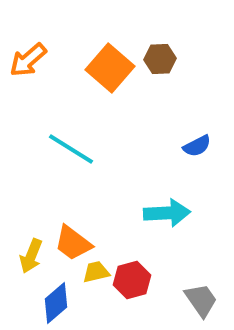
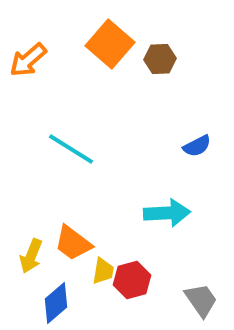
orange square: moved 24 px up
yellow trapezoid: moved 7 px right, 1 px up; rotated 112 degrees clockwise
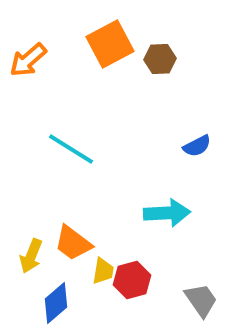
orange square: rotated 21 degrees clockwise
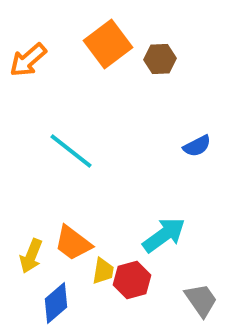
orange square: moved 2 px left; rotated 9 degrees counterclockwise
cyan line: moved 2 px down; rotated 6 degrees clockwise
cyan arrow: moved 3 px left, 22 px down; rotated 33 degrees counterclockwise
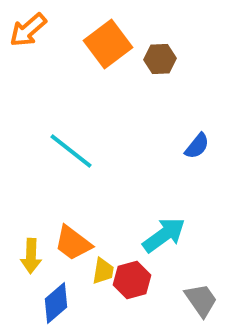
orange arrow: moved 30 px up
blue semicircle: rotated 24 degrees counterclockwise
yellow arrow: rotated 20 degrees counterclockwise
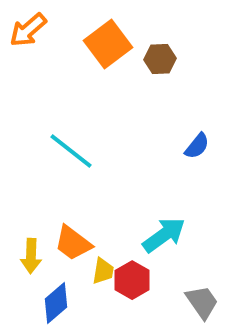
red hexagon: rotated 15 degrees counterclockwise
gray trapezoid: moved 1 px right, 2 px down
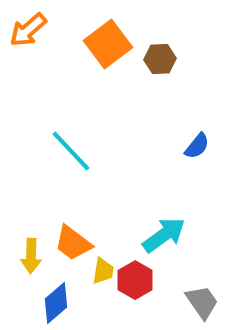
cyan line: rotated 9 degrees clockwise
red hexagon: moved 3 px right
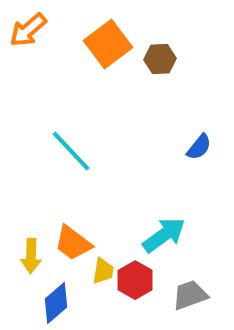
blue semicircle: moved 2 px right, 1 px down
gray trapezoid: moved 12 px left, 7 px up; rotated 75 degrees counterclockwise
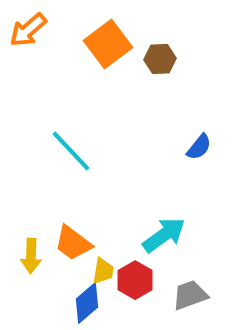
blue diamond: moved 31 px right
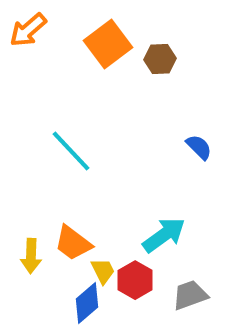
blue semicircle: rotated 84 degrees counterclockwise
yellow trapezoid: rotated 36 degrees counterclockwise
